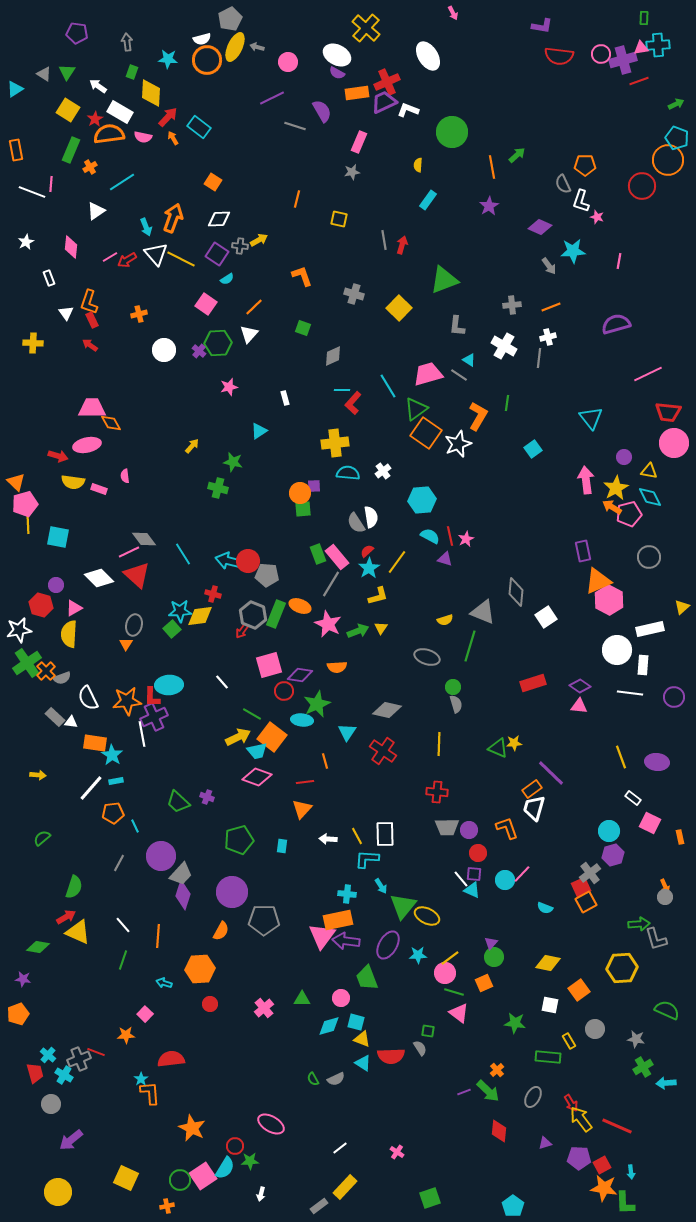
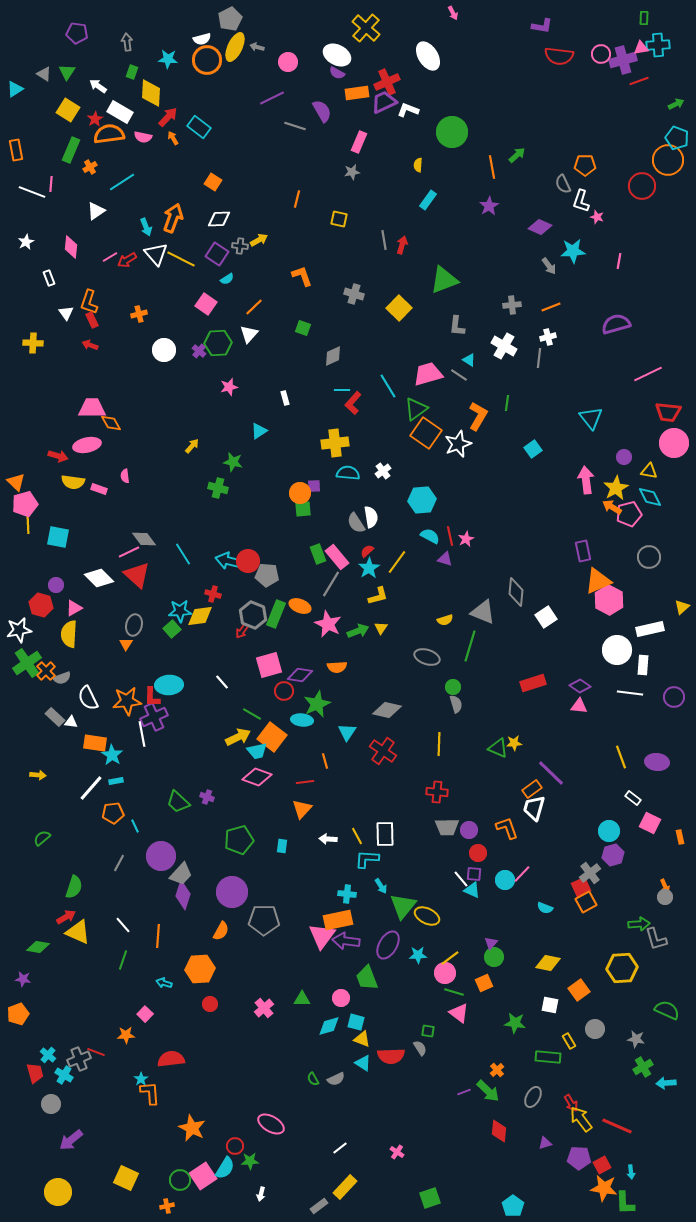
red arrow at (90, 345): rotated 14 degrees counterclockwise
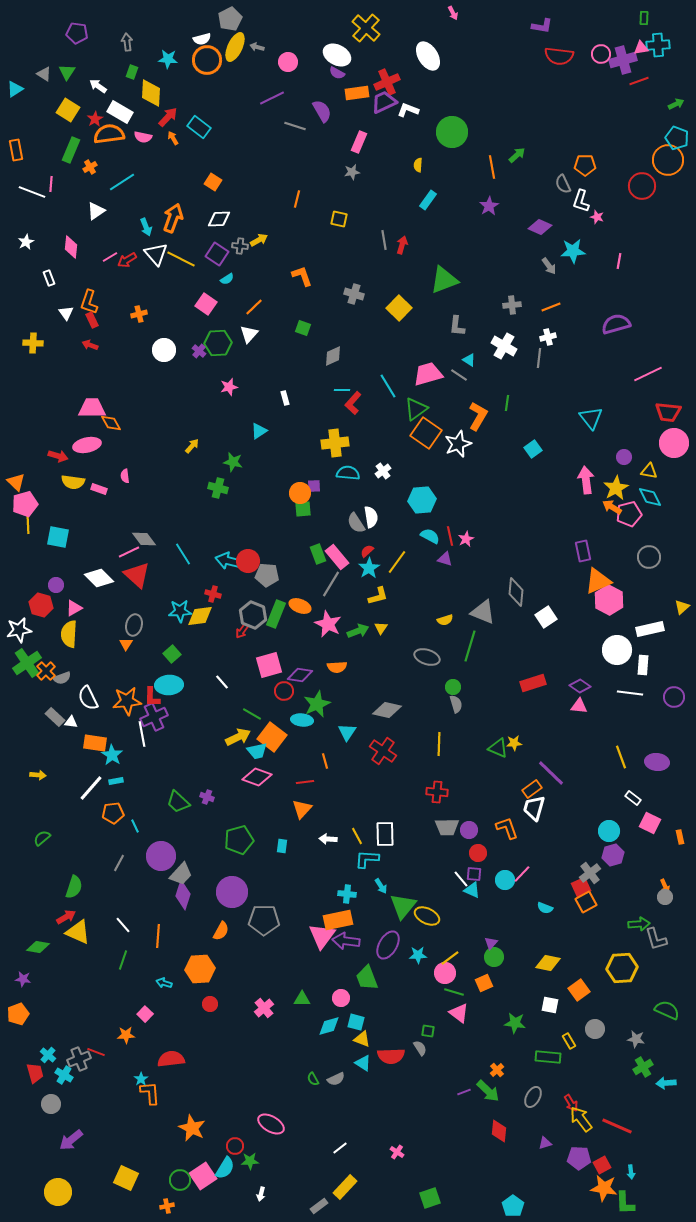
green square at (172, 629): moved 25 px down
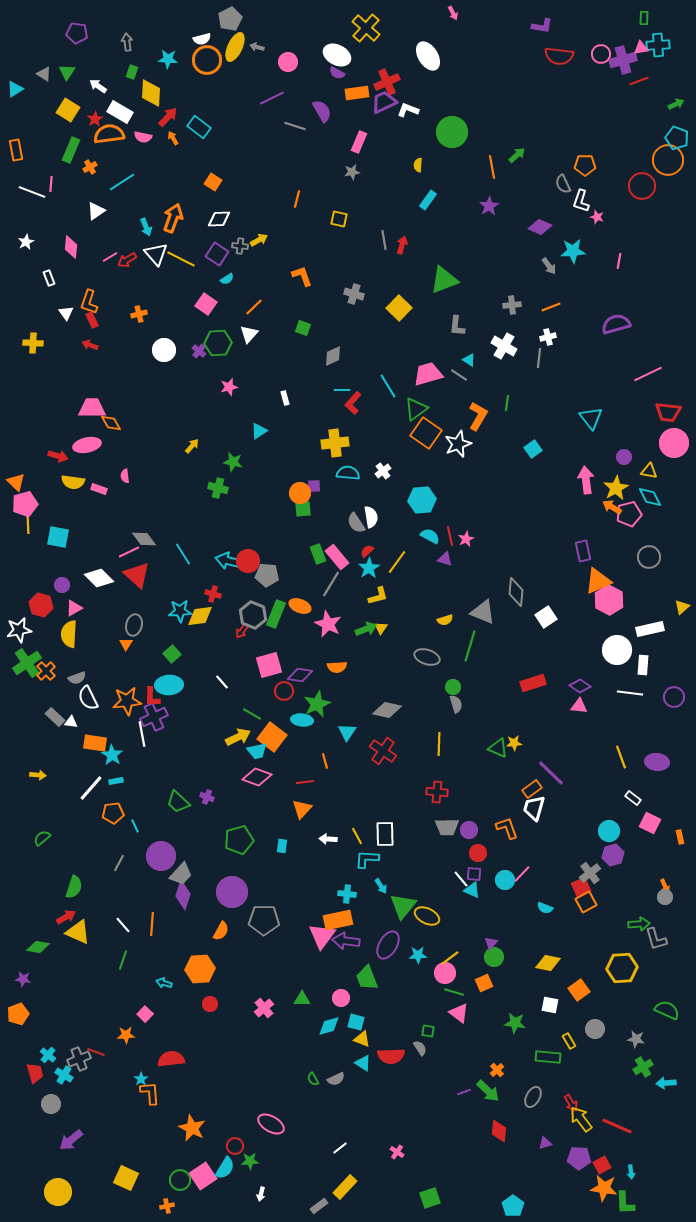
purple circle at (56, 585): moved 6 px right
green arrow at (358, 631): moved 8 px right, 2 px up
gray semicircle at (62, 678): moved 15 px right
orange line at (158, 936): moved 6 px left, 12 px up
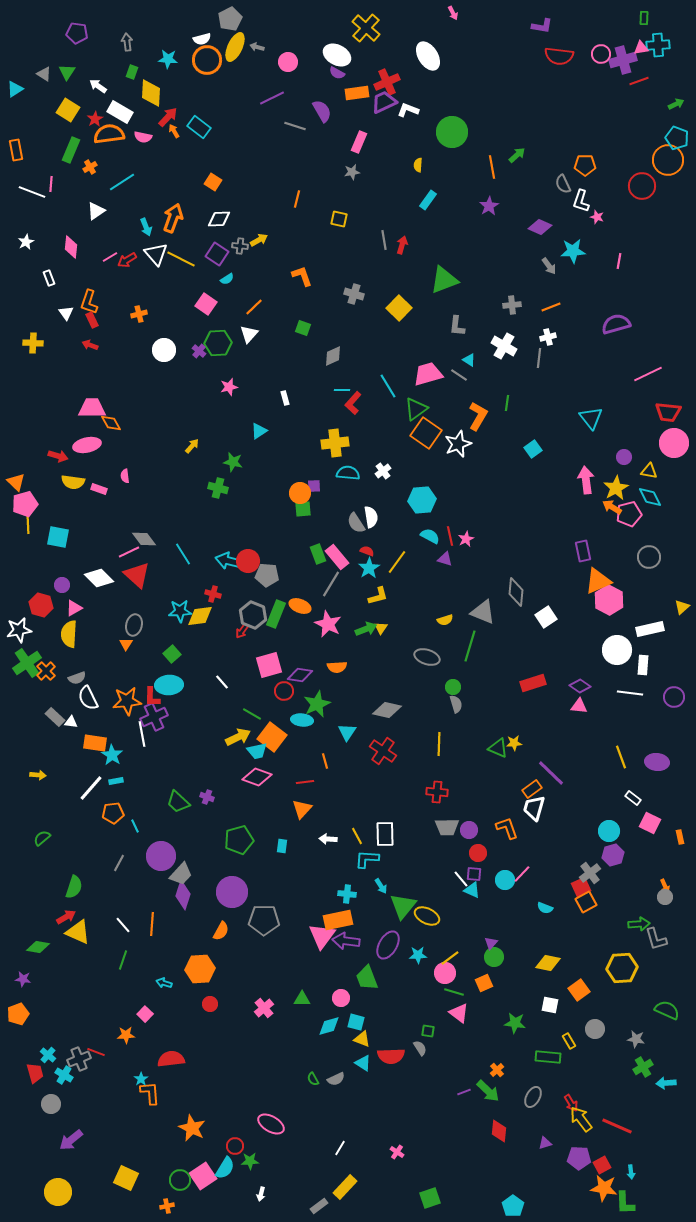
orange arrow at (173, 138): moved 1 px right, 7 px up
red semicircle at (367, 551): rotated 64 degrees clockwise
white line at (340, 1148): rotated 21 degrees counterclockwise
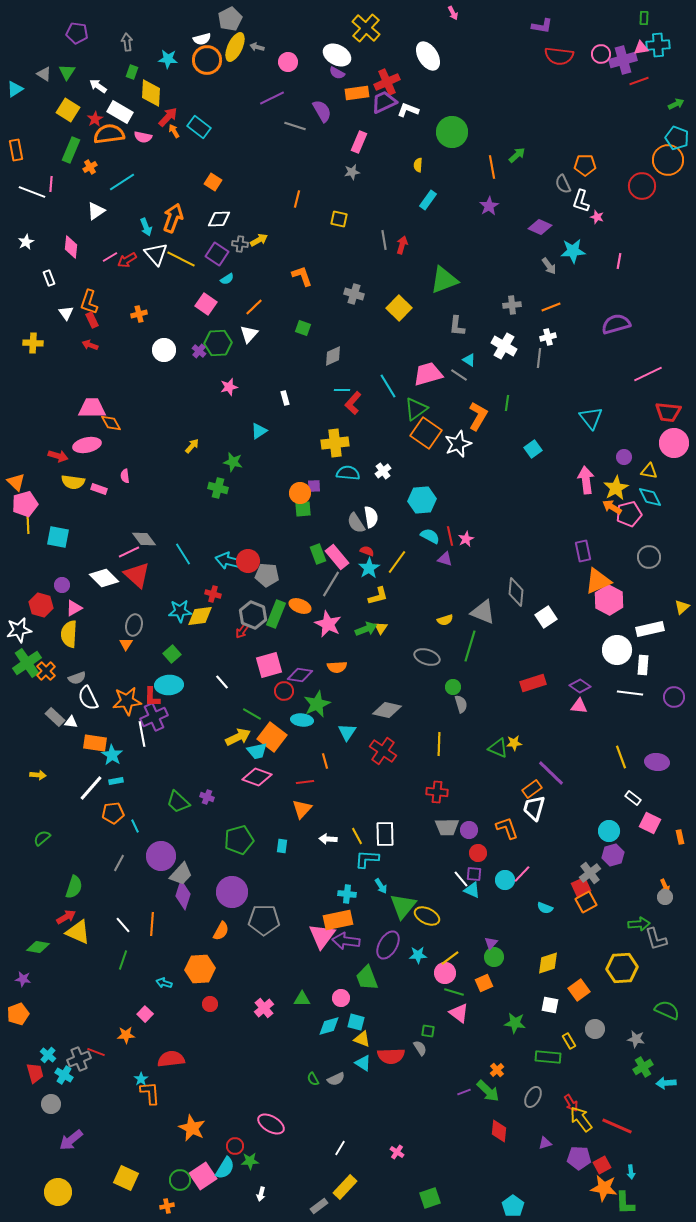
gray cross at (240, 246): moved 2 px up
white diamond at (99, 578): moved 5 px right
gray semicircle at (456, 704): moved 5 px right
yellow diamond at (548, 963): rotated 30 degrees counterclockwise
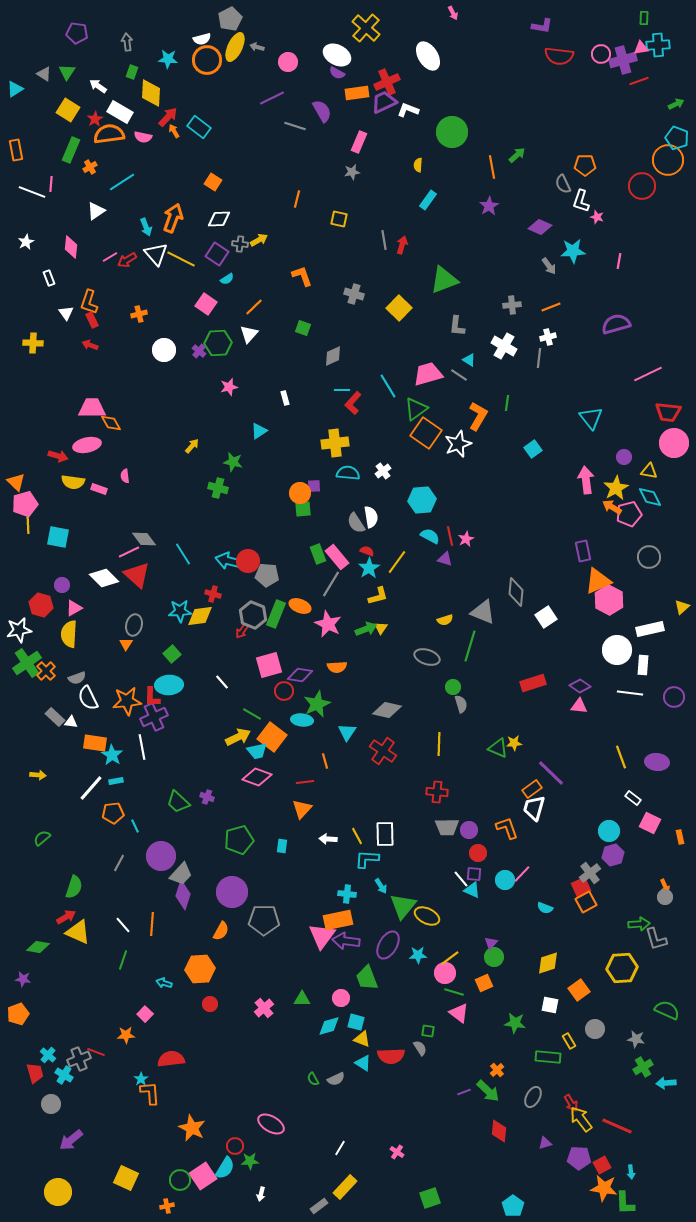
white line at (142, 734): moved 13 px down
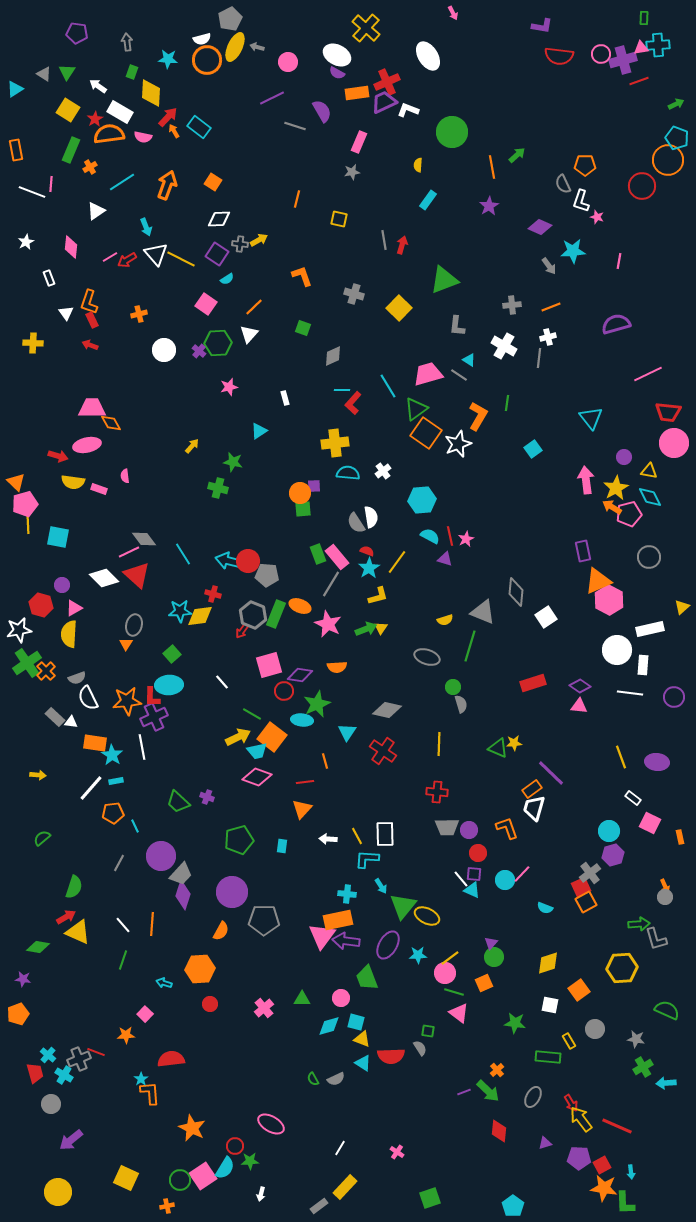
orange arrow at (173, 218): moved 6 px left, 33 px up
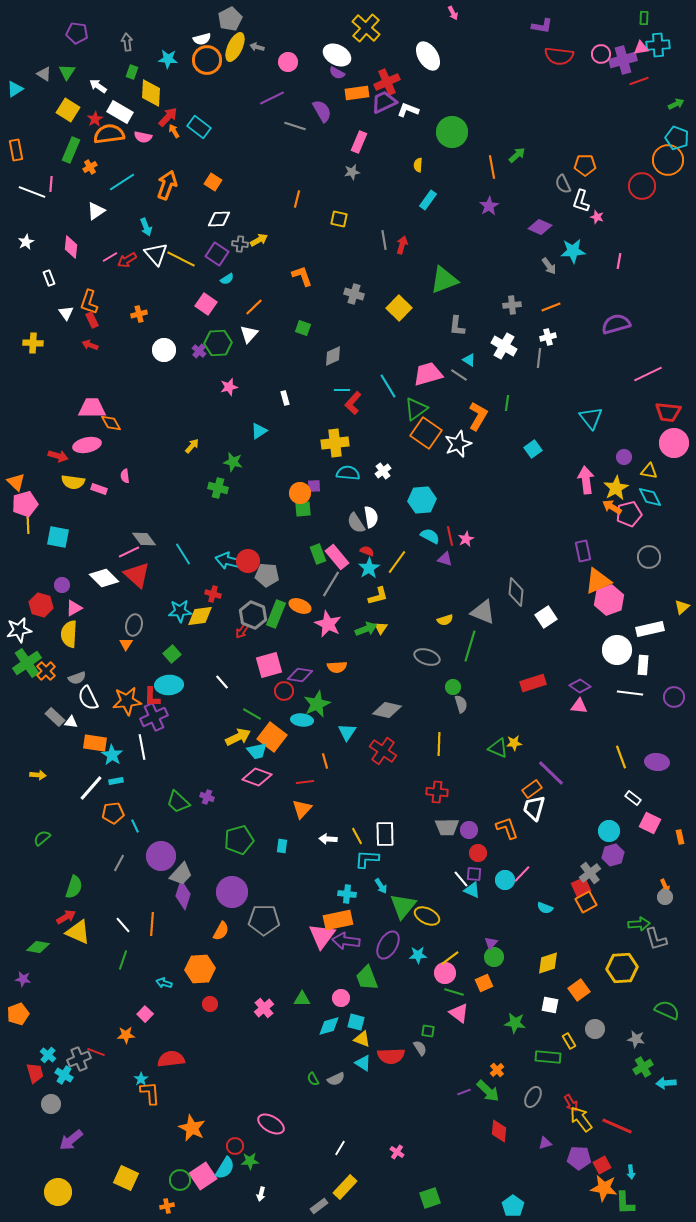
pink hexagon at (609, 600): rotated 12 degrees clockwise
